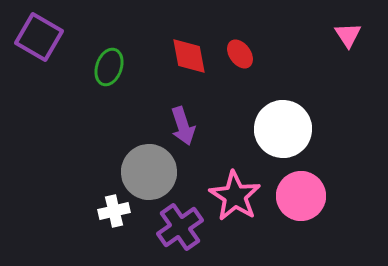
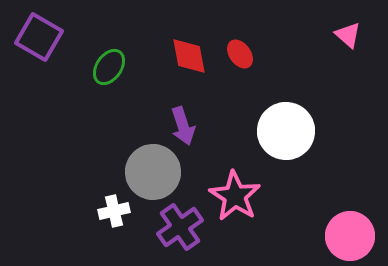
pink triangle: rotated 16 degrees counterclockwise
green ellipse: rotated 15 degrees clockwise
white circle: moved 3 px right, 2 px down
gray circle: moved 4 px right
pink circle: moved 49 px right, 40 px down
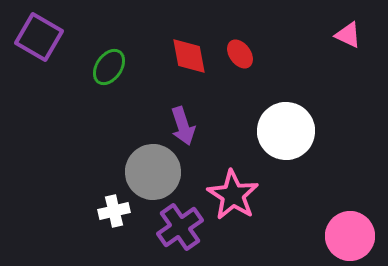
pink triangle: rotated 16 degrees counterclockwise
pink star: moved 2 px left, 1 px up
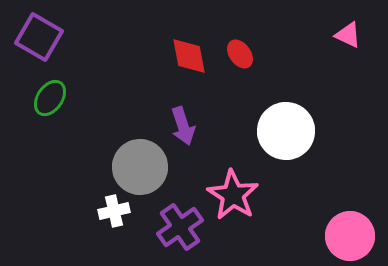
green ellipse: moved 59 px left, 31 px down
gray circle: moved 13 px left, 5 px up
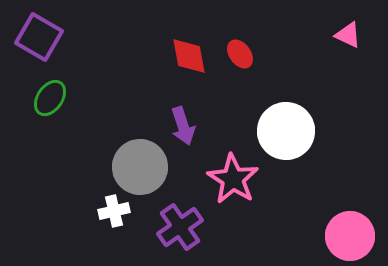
pink star: moved 16 px up
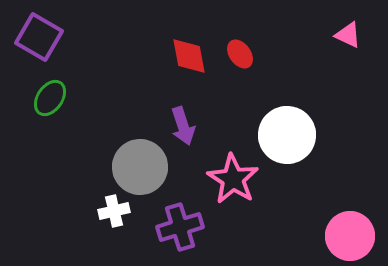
white circle: moved 1 px right, 4 px down
purple cross: rotated 18 degrees clockwise
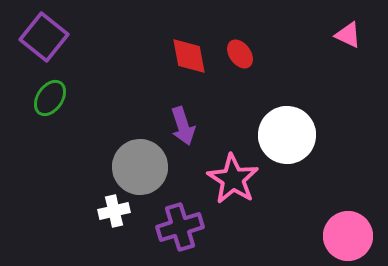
purple square: moved 5 px right; rotated 9 degrees clockwise
pink circle: moved 2 px left
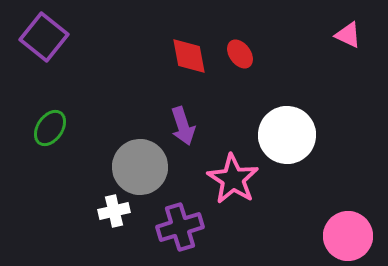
green ellipse: moved 30 px down
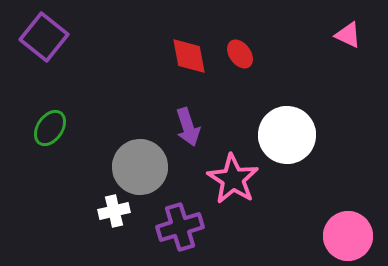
purple arrow: moved 5 px right, 1 px down
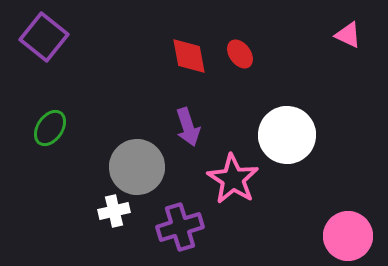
gray circle: moved 3 px left
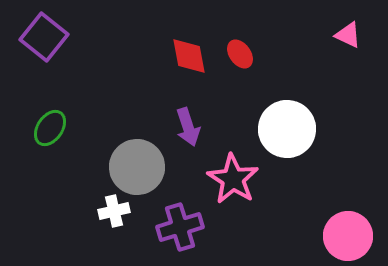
white circle: moved 6 px up
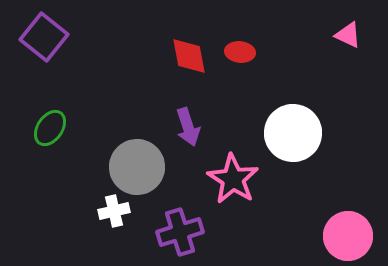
red ellipse: moved 2 px up; rotated 48 degrees counterclockwise
white circle: moved 6 px right, 4 px down
purple cross: moved 5 px down
